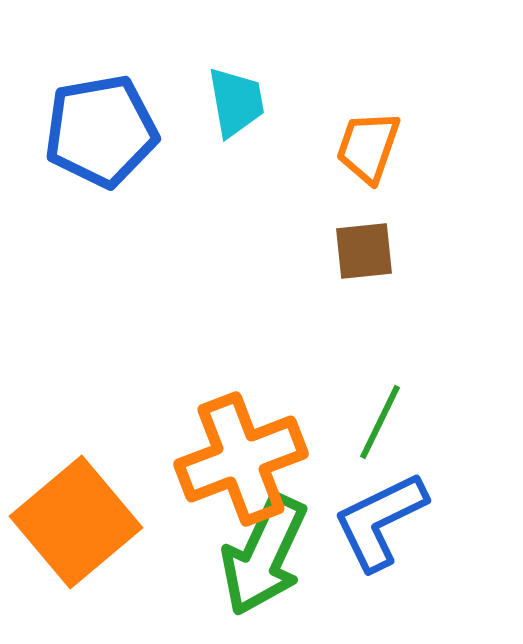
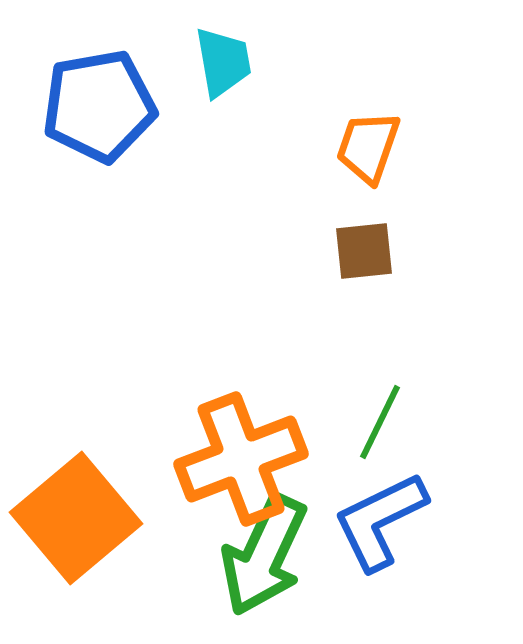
cyan trapezoid: moved 13 px left, 40 px up
blue pentagon: moved 2 px left, 25 px up
orange square: moved 4 px up
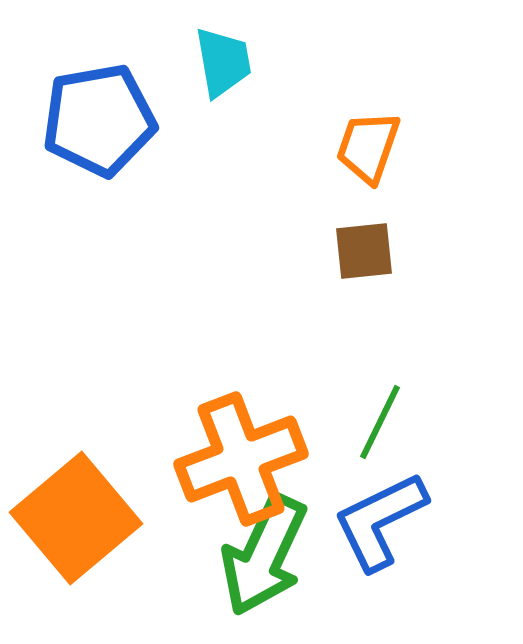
blue pentagon: moved 14 px down
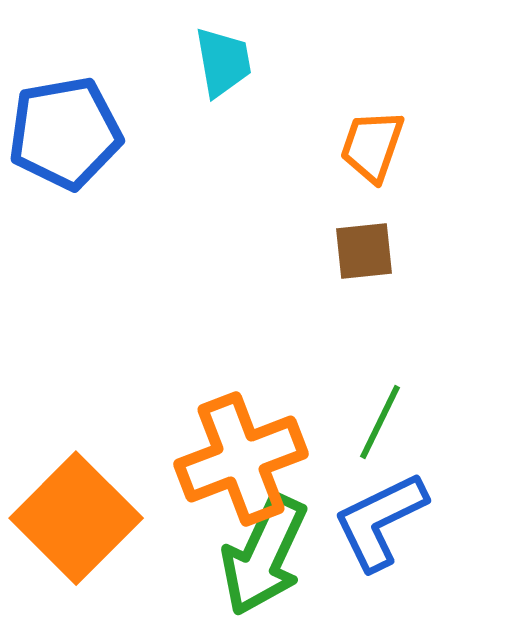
blue pentagon: moved 34 px left, 13 px down
orange trapezoid: moved 4 px right, 1 px up
orange square: rotated 5 degrees counterclockwise
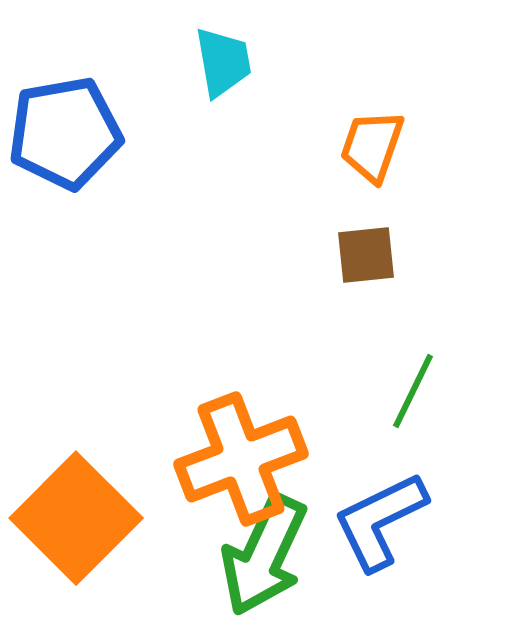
brown square: moved 2 px right, 4 px down
green line: moved 33 px right, 31 px up
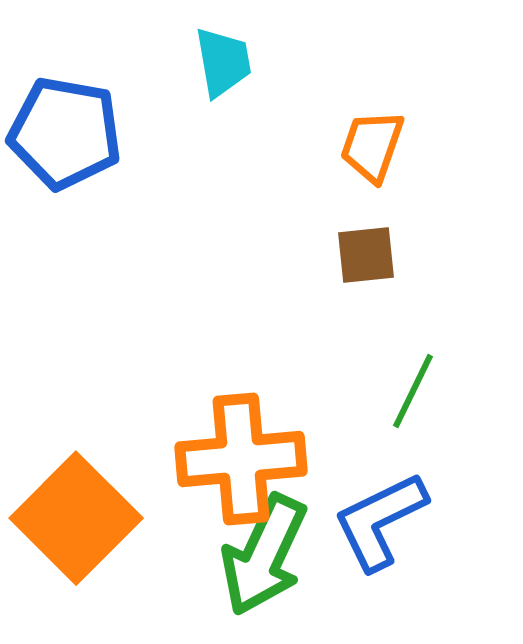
blue pentagon: rotated 20 degrees clockwise
orange cross: rotated 16 degrees clockwise
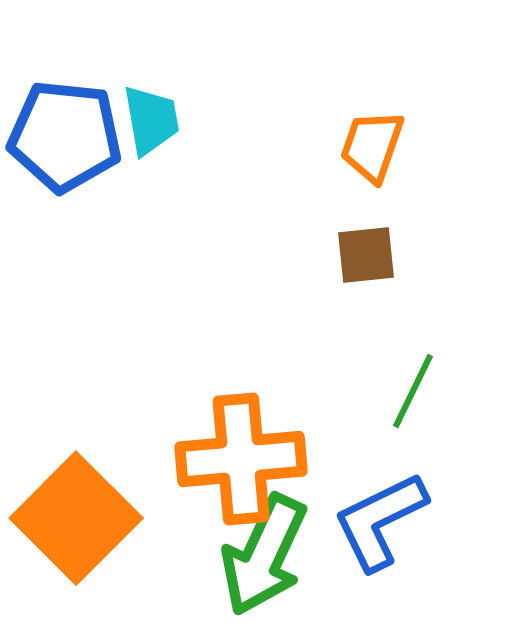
cyan trapezoid: moved 72 px left, 58 px down
blue pentagon: moved 3 px down; rotated 4 degrees counterclockwise
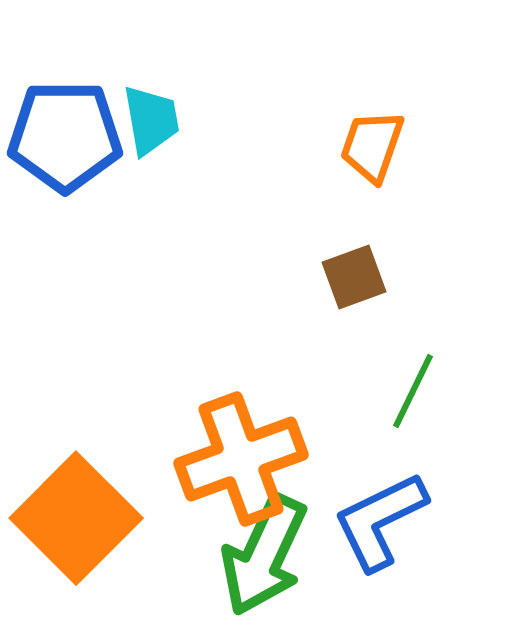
blue pentagon: rotated 6 degrees counterclockwise
brown square: moved 12 px left, 22 px down; rotated 14 degrees counterclockwise
orange cross: rotated 15 degrees counterclockwise
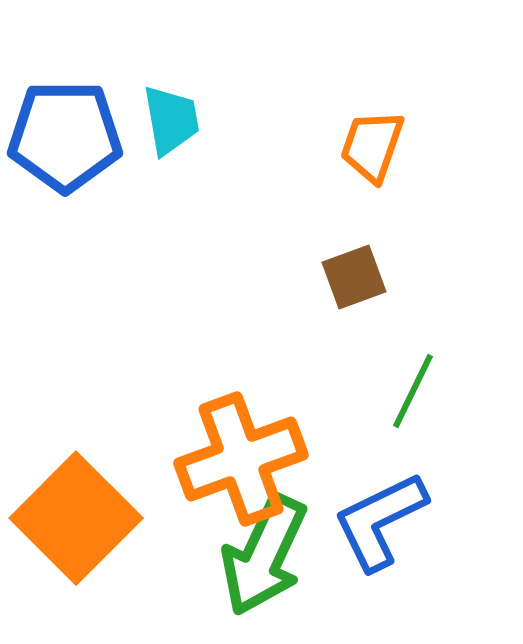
cyan trapezoid: moved 20 px right
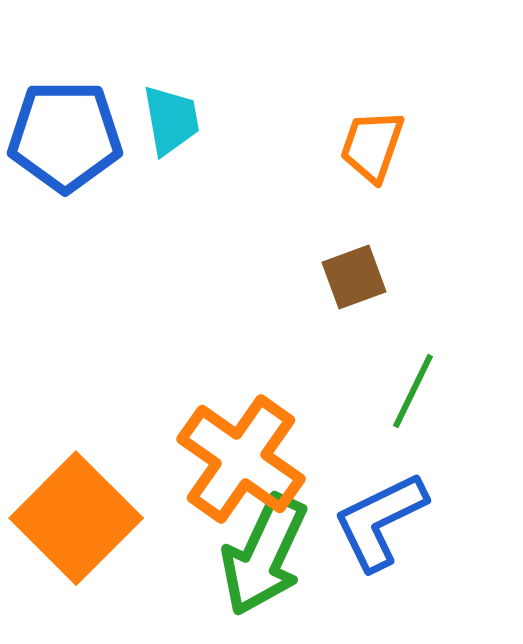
orange cross: rotated 35 degrees counterclockwise
